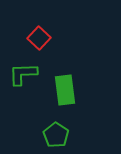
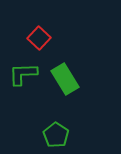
green rectangle: moved 11 px up; rotated 24 degrees counterclockwise
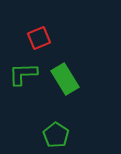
red square: rotated 25 degrees clockwise
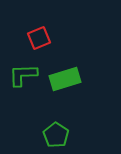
green L-shape: moved 1 px down
green rectangle: rotated 76 degrees counterclockwise
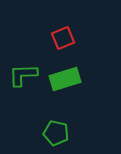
red square: moved 24 px right
green pentagon: moved 2 px up; rotated 20 degrees counterclockwise
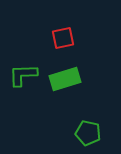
red square: rotated 10 degrees clockwise
green pentagon: moved 32 px right
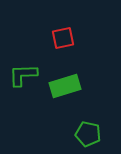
green rectangle: moved 7 px down
green pentagon: moved 1 px down
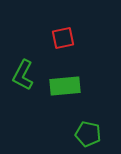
green L-shape: rotated 60 degrees counterclockwise
green rectangle: rotated 12 degrees clockwise
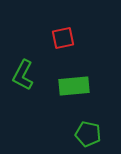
green rectangle: moved 9 px right
